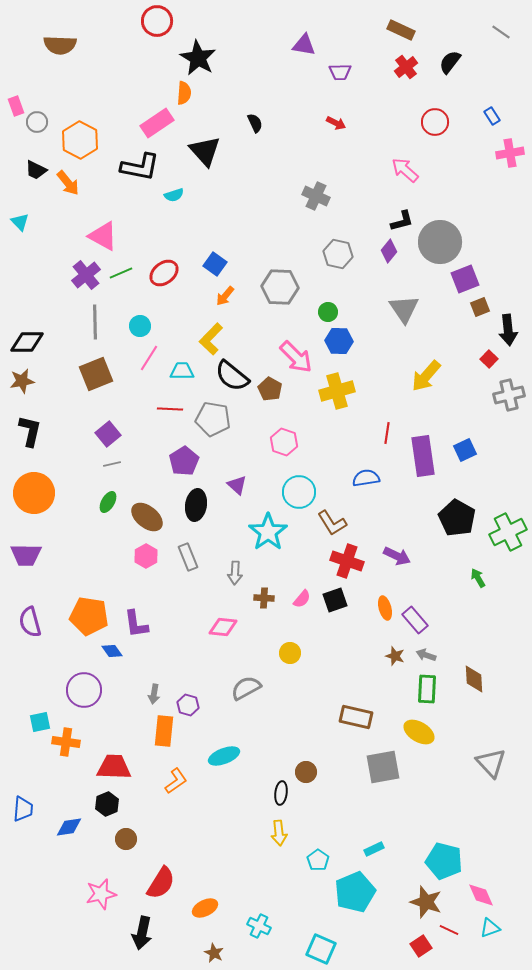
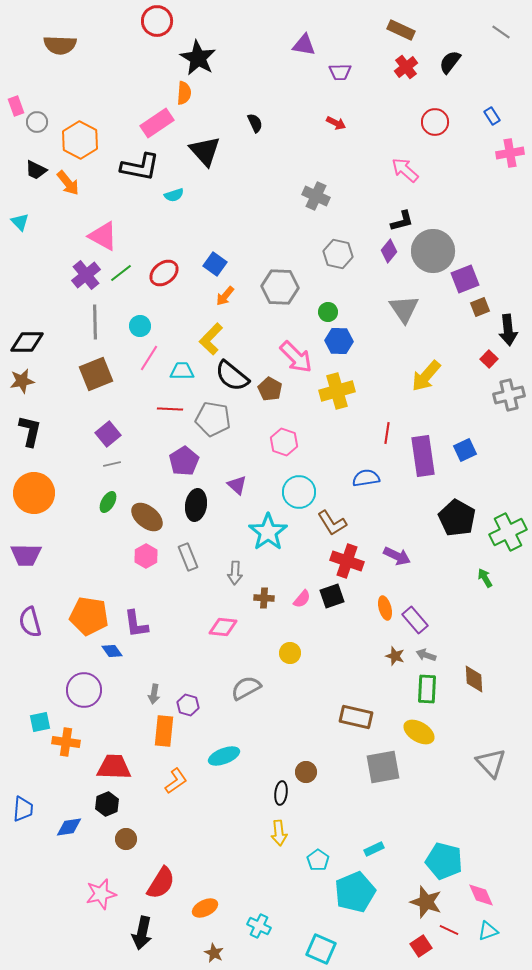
gray circle at (440, 242): moved 7 px left, 9 px down
green line at (121, 273): rotated 15 degrees counterclockwise
green arrow at (478, 578): moved 7 px right
black square at (335, 600): moved 3 px left, 4 px up
cyan triangle at (490, 928): moved 2 px left, 3 px down
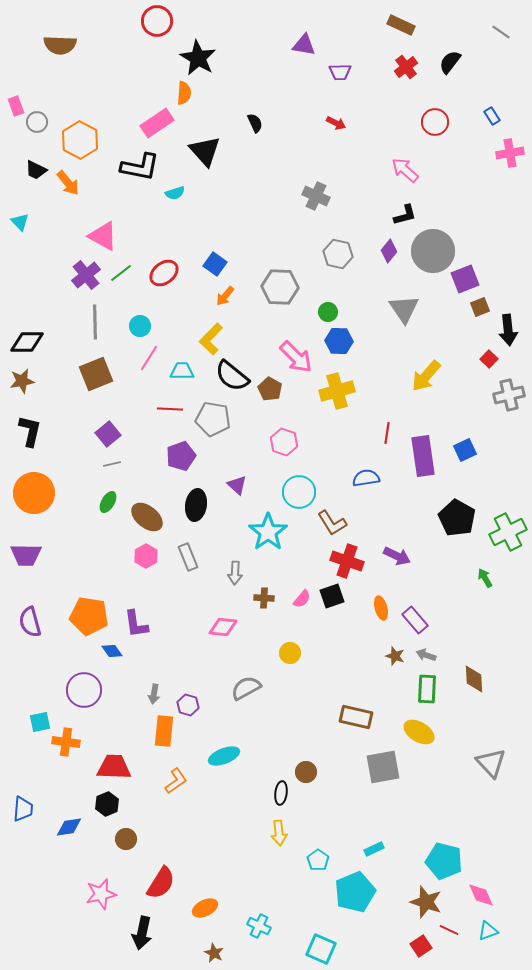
brown rectangle at (401, 30): moved 5 px up
cyan semicircle at (174, 195): moved 1 px right, 2 px up
black L-shape at (402, 221): moved 3 px right, 6 px up
purple pentagon at (184, 461): moved 3 px left, 5 px up; rotated 12 degrees clockwise
orange ellipse at (385, 608): moved 4 px left
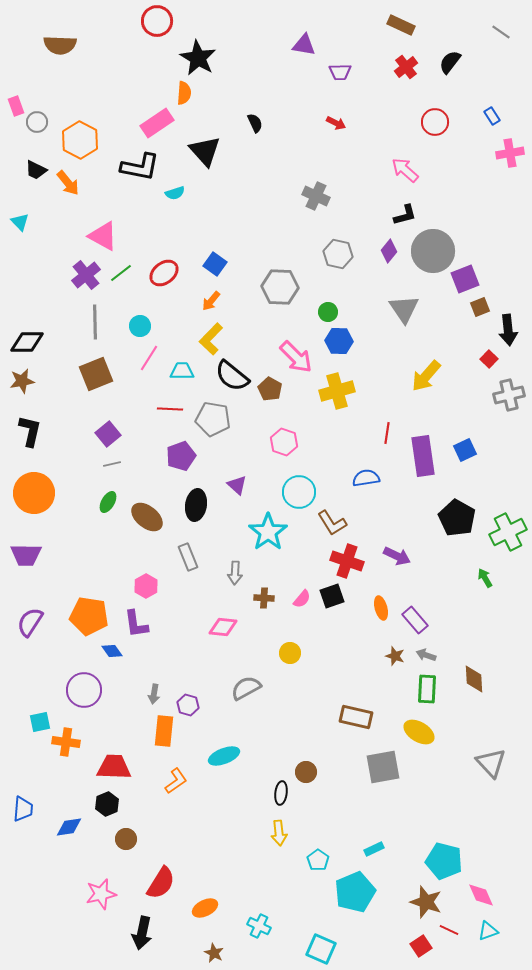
orange arrow at (225, 296): moved 14 px left, 5 px down
pink hexagon at (146, 556): moved 30 px down
purple semicircle at (30, 622): rotated 48 degrees clockwise
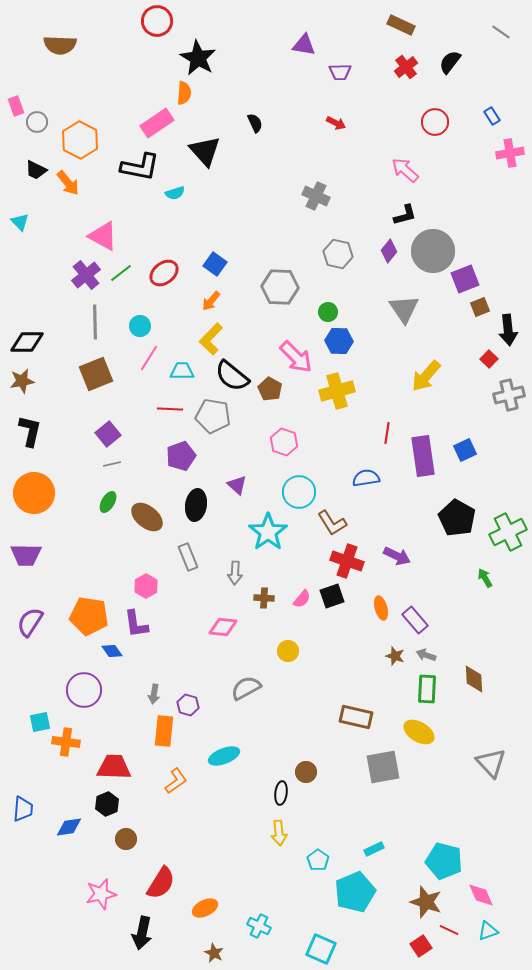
gray pentagon at (213, 419): moved 3 px up
yellow circle at (290, 653): moved 2 px left, 2 px up
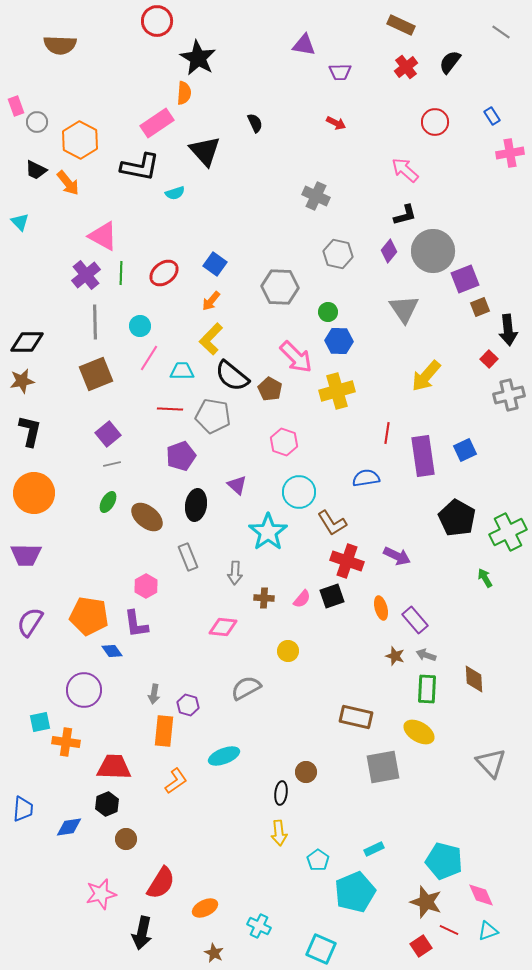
green line at (121, 273): rotated 50 degrees counterclockwise
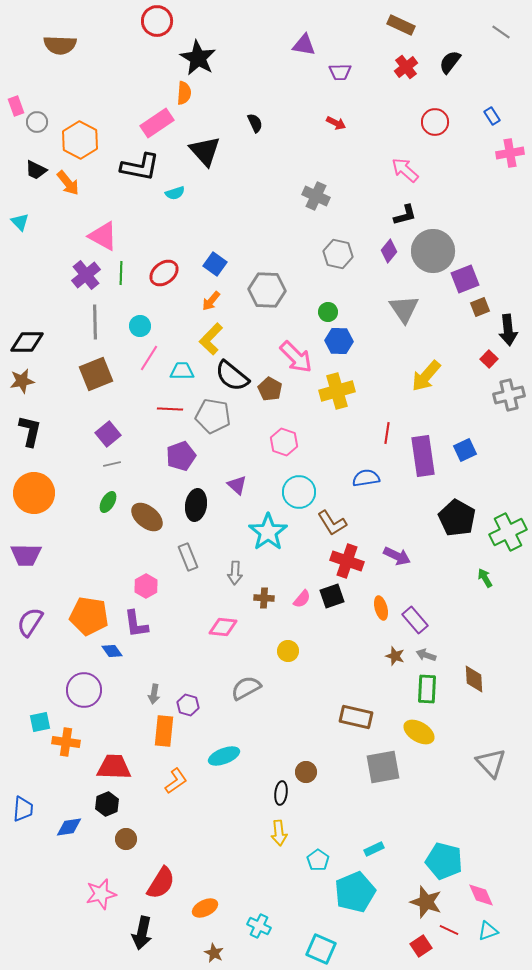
gray hexagon at (280, 287): moved 13 px left, 3 px down
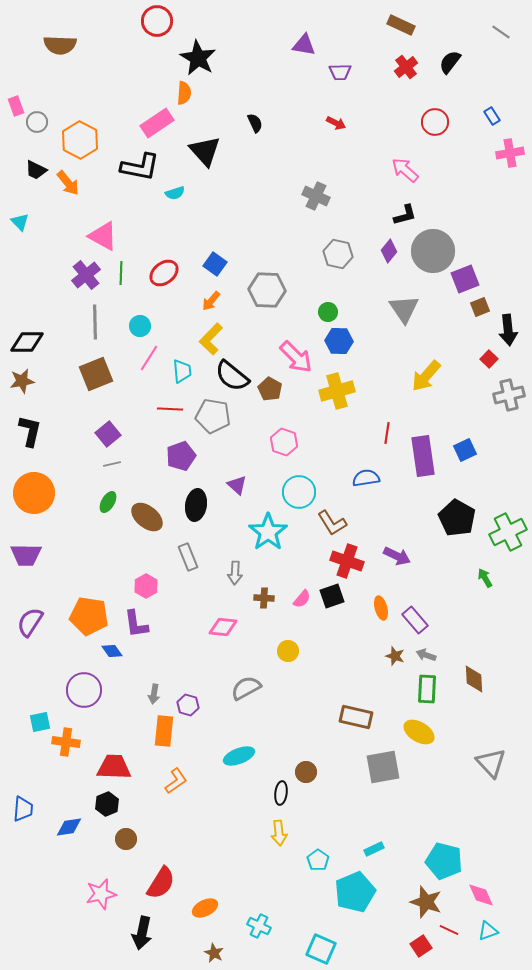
cyan trapezoid at (182, 371): rotated 85 degrees clockwise
cyan ellipse at (224, 756): moved 15 px right
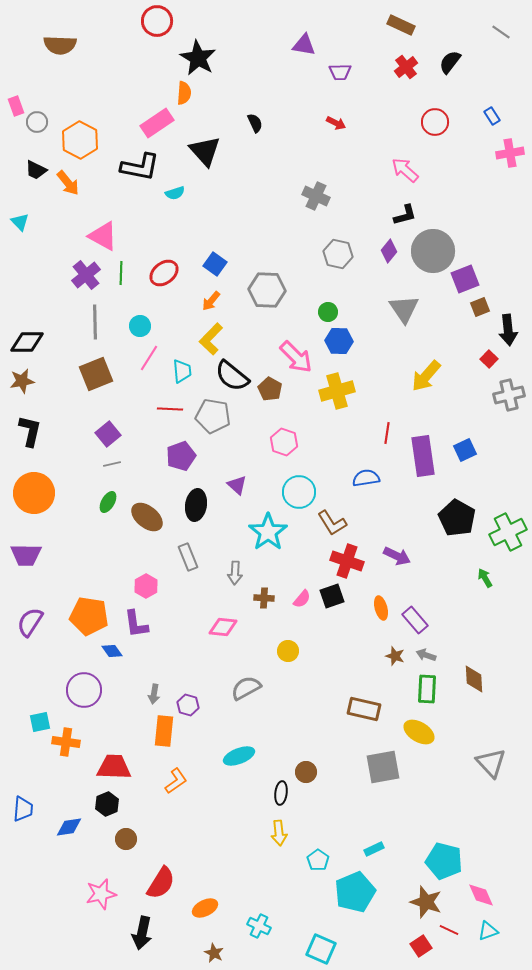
brown rectangle at (356, 717): moved 8 px right, 8 px up
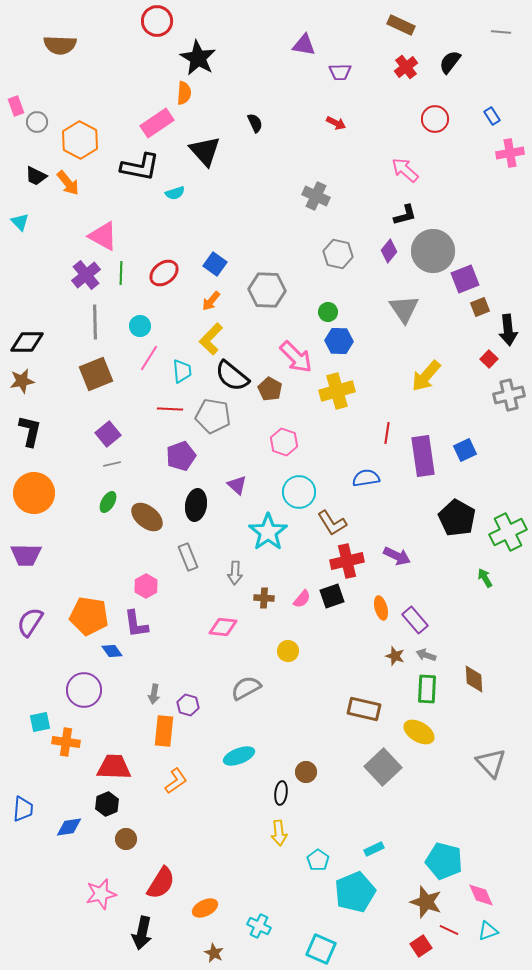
gray line at (501, 32): rotated 30 degrees counterclockwise
red circle at (435, 122): moved 3 px up
black trapezoid at (36, 170): moved 6 px down
red cross at (347, 561): rotated 32 degrees counterclockwise
gray square at (383, 767): rotated 33 degrees counterclockwise
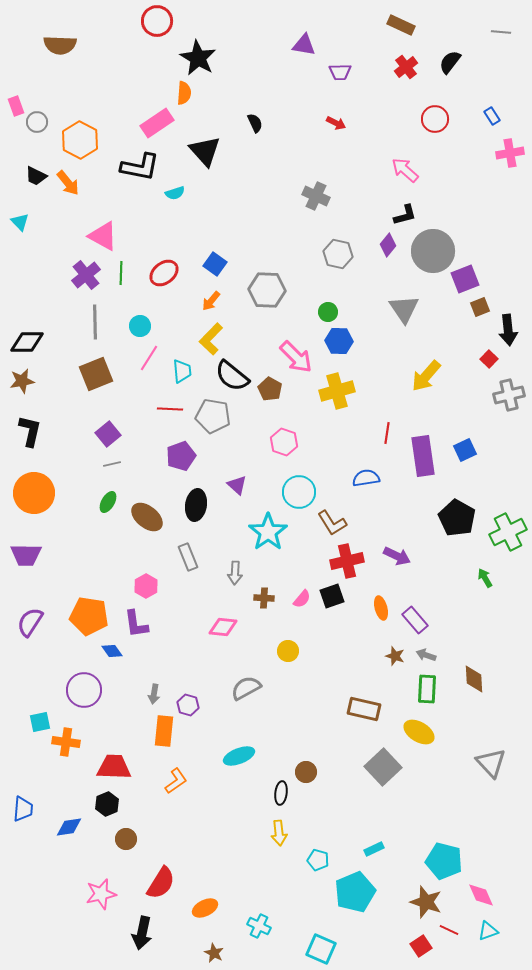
purple diamond at (389, 251): moved 1 px left, 6 px up
cyan pentagon at (318, 860): rotated 20 degrees counterclockwise
